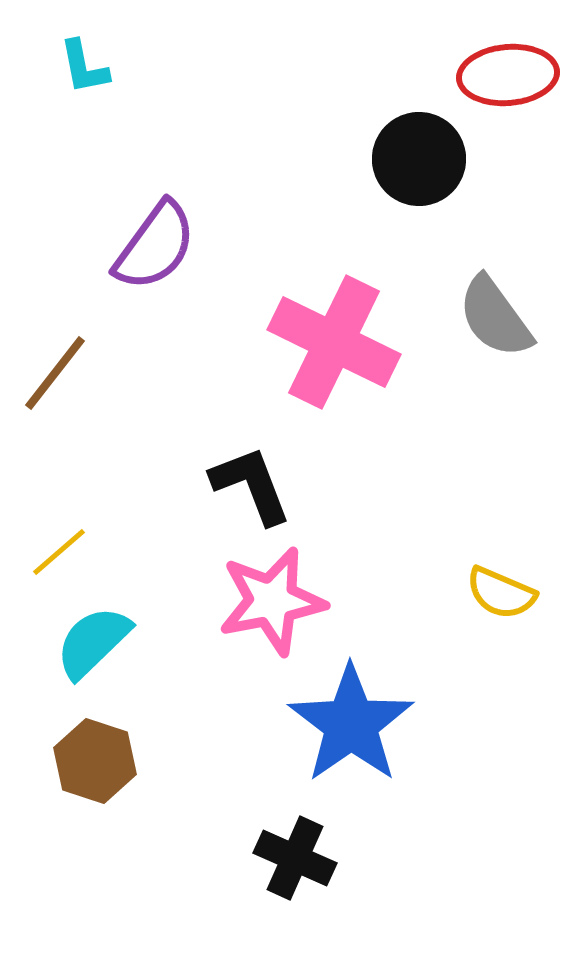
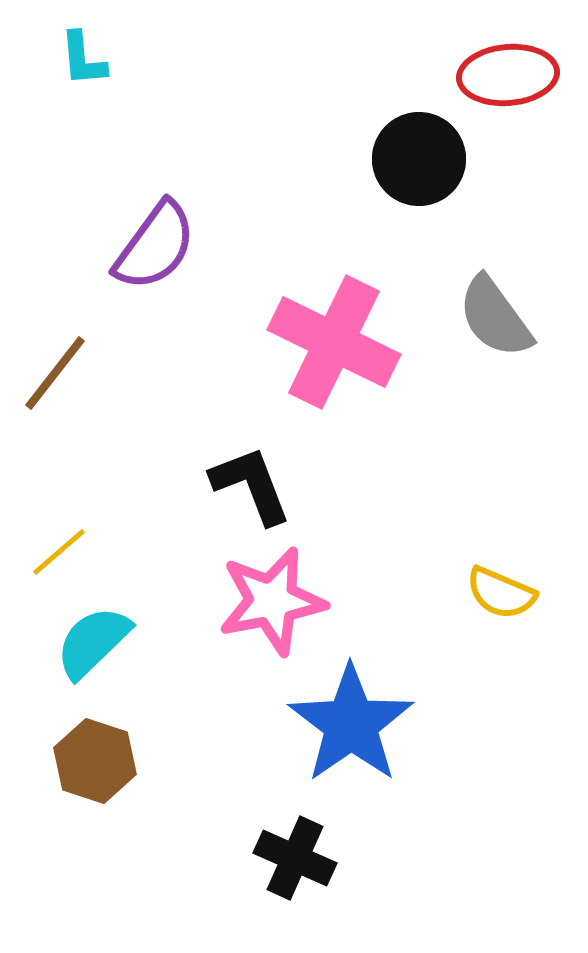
cyan L-shape: moved 1 px left, 8 px up; rotated 6 degrees clockwise
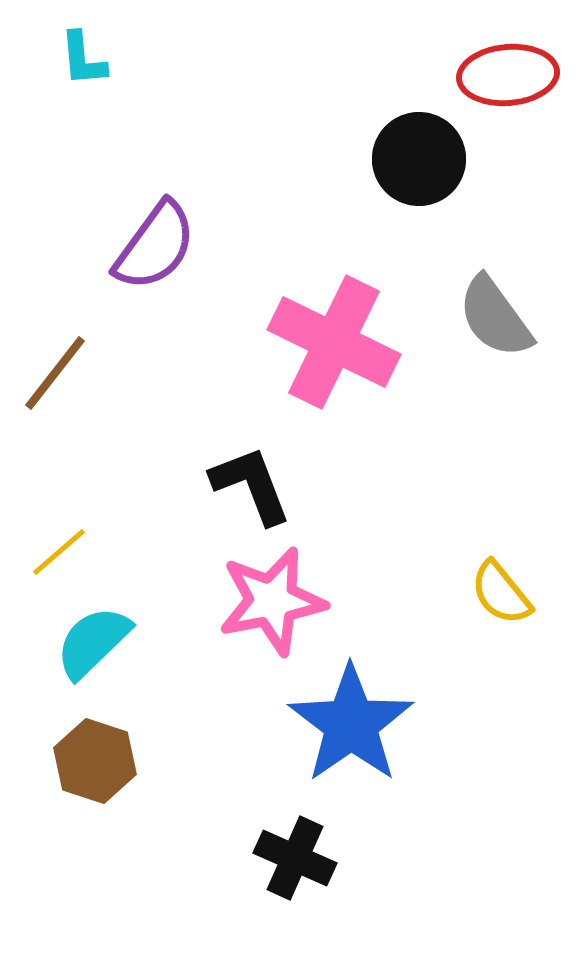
yellow semicircle: rotated 28 degrees clockwise
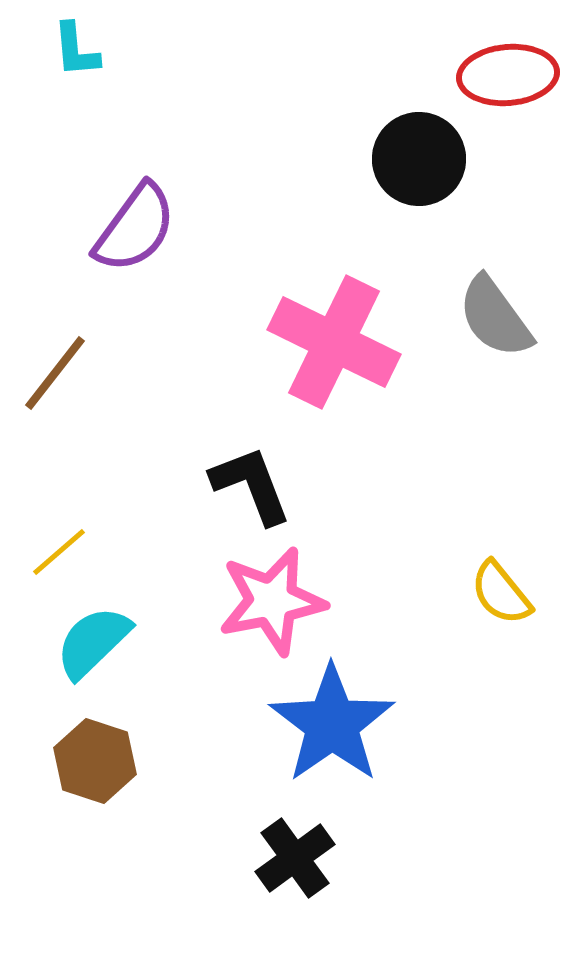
cyan L-shape: moved 7 px left, 9 px up
purple semicircle: moved 20 px left, 18 px up
blue star: moved 19 px left
black cross: rotated 30 degrees clockwise
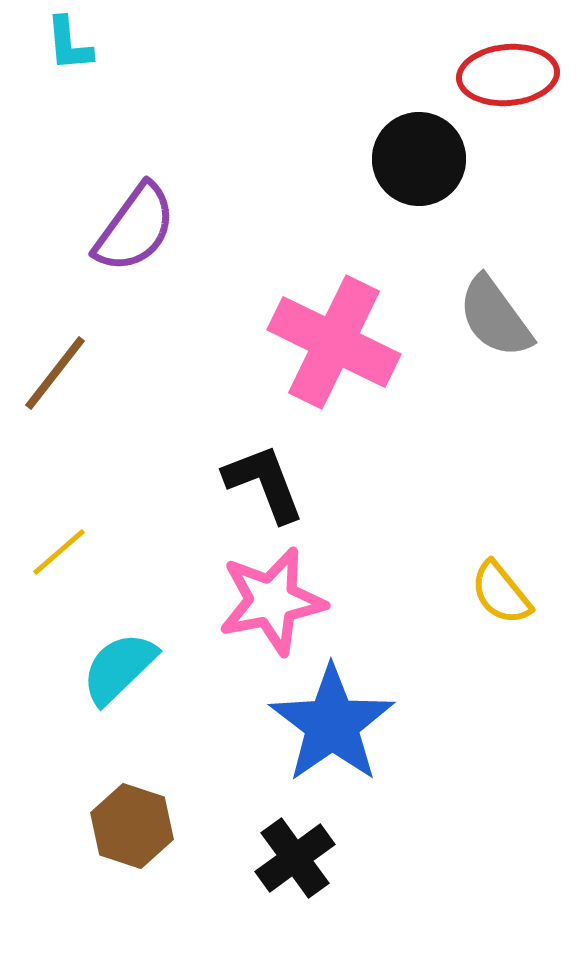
cyan L-shape: moved 7 px left, 6 px up
black L-shape: moved 13 px right, 2 px up
cyan semicircle: moved 26 px right, 26 px down
brown hexagon: moved 37 px right, 65 px down
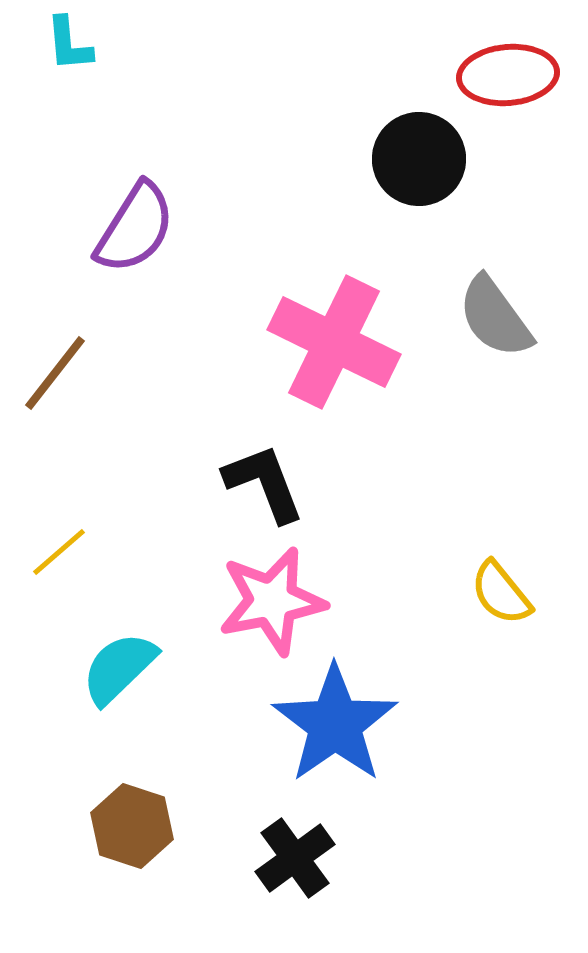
purple semicircle: rotated 4 degrees counterclockwise
blue star: moved 3 px right
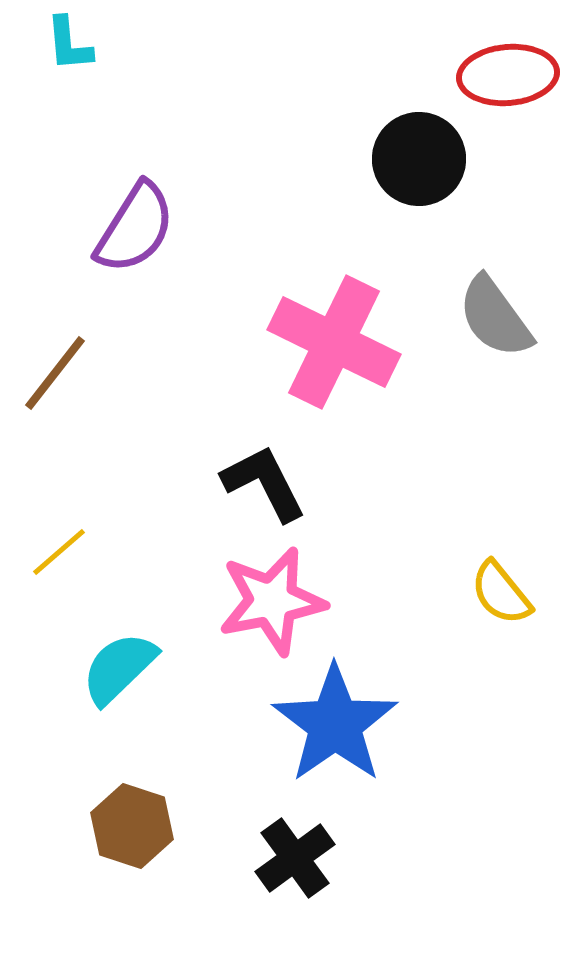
black L-shape: rotated 6 degrees counterclockwise
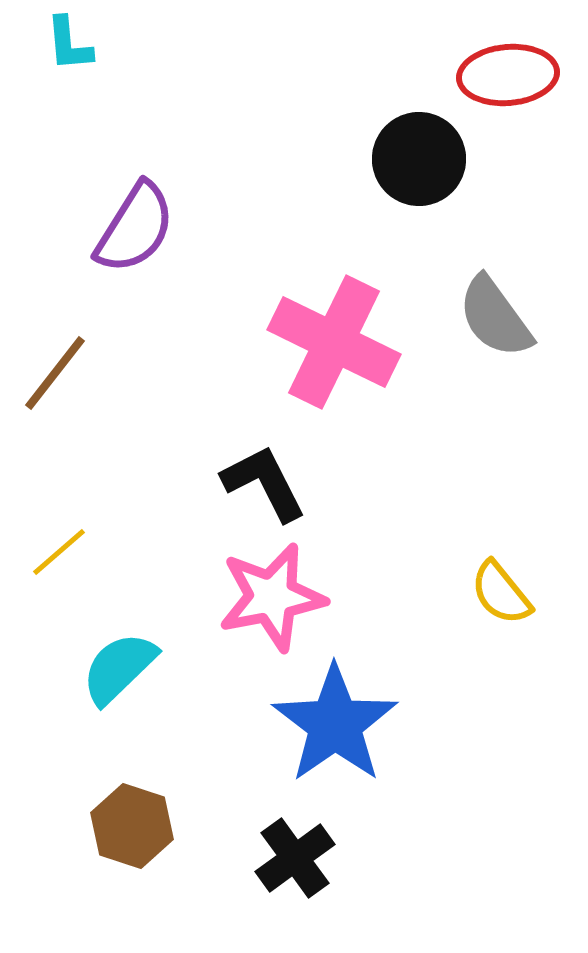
pink star: moved 4 px up
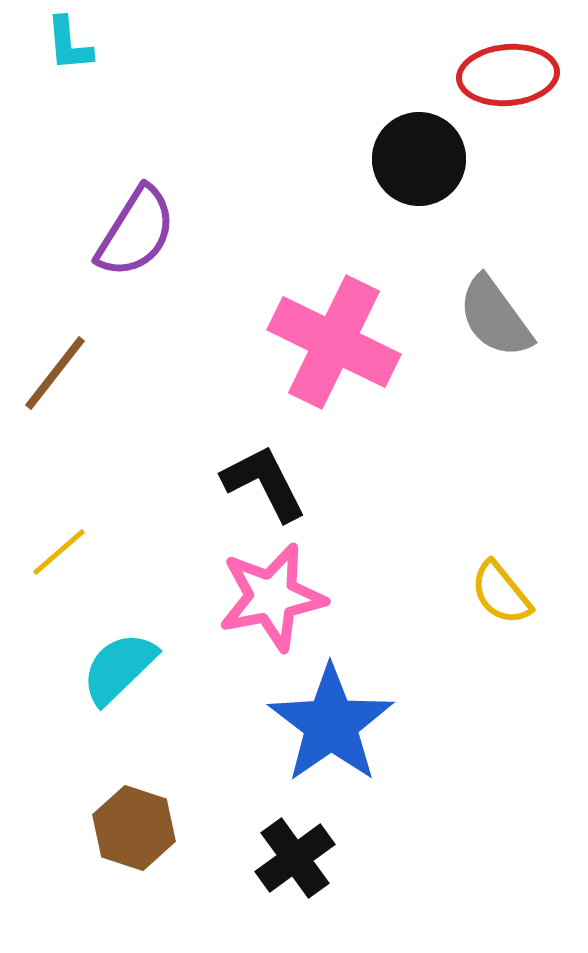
purple semicircle: moved 1 px right, 4 px down
blue star: moved 4 px left
brown hexagon: moved 2 px right, 2 px down
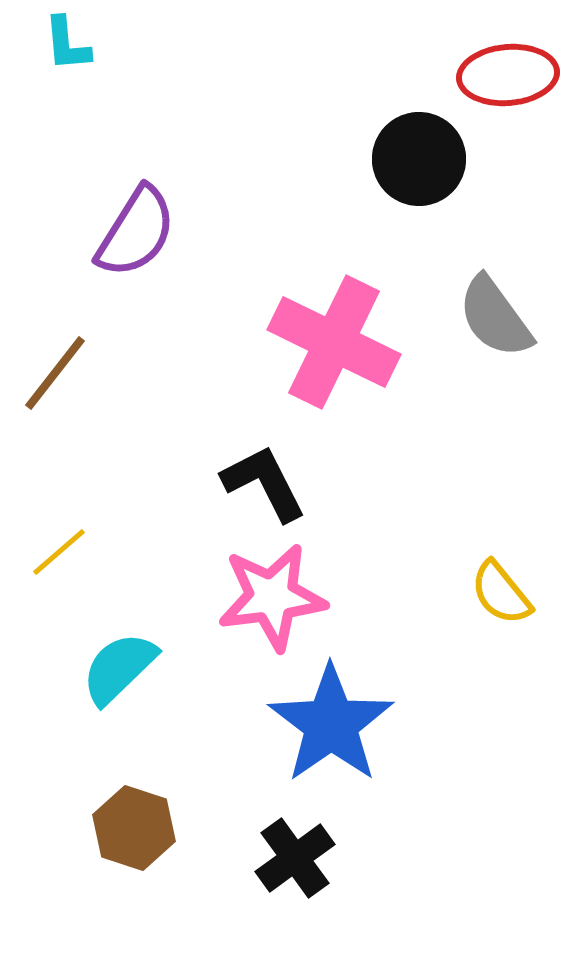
cyan L-shape: moved 2 px left
pink star: rotated 4 degrees clockwise
